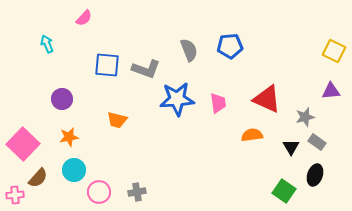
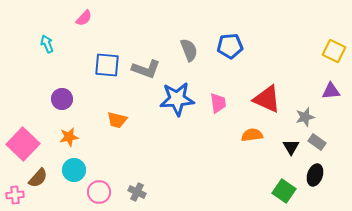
gray cross: rotated 36 degrees clockwise
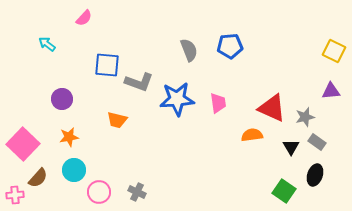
cyan arrow: rotated 30 degrees counterclockwise
gray L-shape: moved 7 px left, 13 px down
red triangle: moved 5 px right, 9 px down
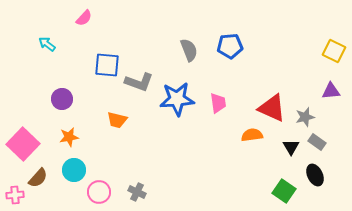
black ellipse: rotated 45 degrees counterclockwise
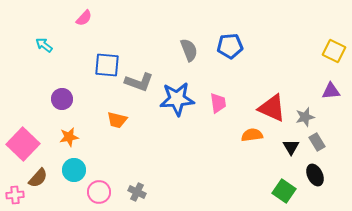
cyan arrow: moved 3 px left, 1 px down
gray rectangle: rotated 24 degrees clockwise
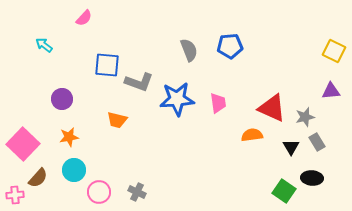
black ellipse: moved 3 px left, 3 px down; rotated 60 degrees counterclockwise
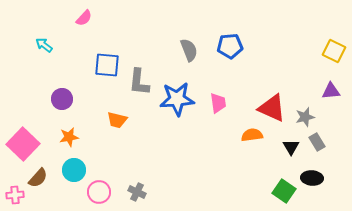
gray L-shape: rotated 76 degrees clockwise
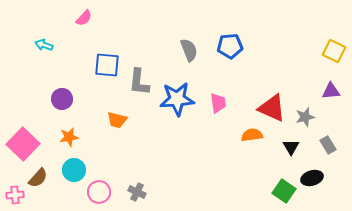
cyan arrow: rotated 18 degrees counterclockwise
gray rectangle: moved 11 px right, 3 px down
black ellipse: rotated 20 degrees counterclockwise
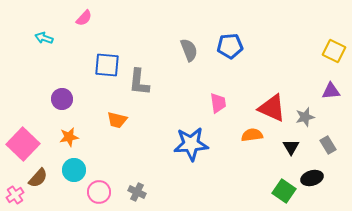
cyan arrow: moved 7 px up
blue star: moved 14 px right, 45 px down
pink cross: rotated 30 degrees counterclockwise
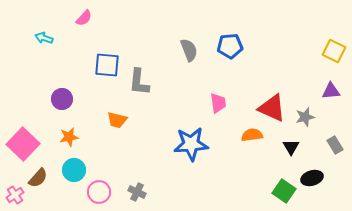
gray rectangle: moved 7 px right
